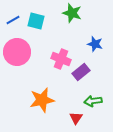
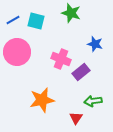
green star: moved 1 px left
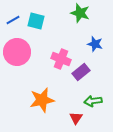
green star: moved 9 px right
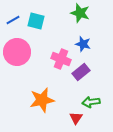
blue star: moved 12 px left
green arrow: moved 2 px left, 1 px down
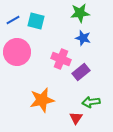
green star: rotated 24 degrees counterclockwise
blue star: moved 6 px up
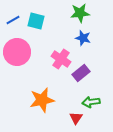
pink cross: rotated 12 degrees clockwise
purple rectangle: moved 1 px down
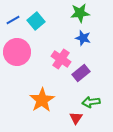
cyan square: rotated 36 degrees clockwise
orange star: rotated 20 degrees counterclockwise
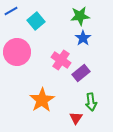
green star: moved 3 px down
blue line: moved 2 px left, 9 px up
blue star: rotated 21 degrees clockwise
pink cross: moved 1 px down
green arrow: rotated 90 degrees counterclockwise
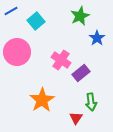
green star: rotated 18 degrees counterclockwise
blue star: moved 14 px right
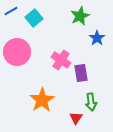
cyan square: moved 2 px left, 3 px up
purple rectangle: rotated 60 degrees counterclockwise
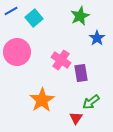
green arrow: rotated 60 degrees clockwise
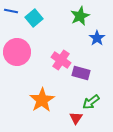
blue line: rotated 40 degrees clockwise
purple rectangle: rotated 66 degrees counterclockwise
